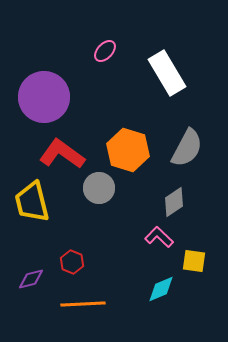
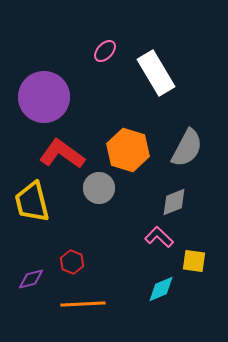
white rectangle: moved 11 px left
gray diamond: rotated 12 degrees clockwise
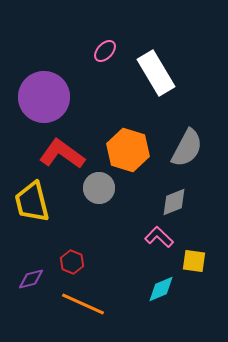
orange line: rotated 27 degrees clockwise
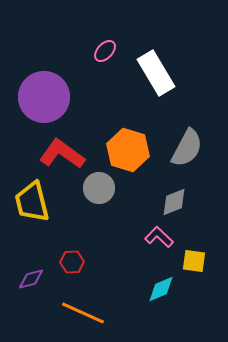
red hexagon: rotated 25 degrees counterclockwise
orange line: moved 9 px down
